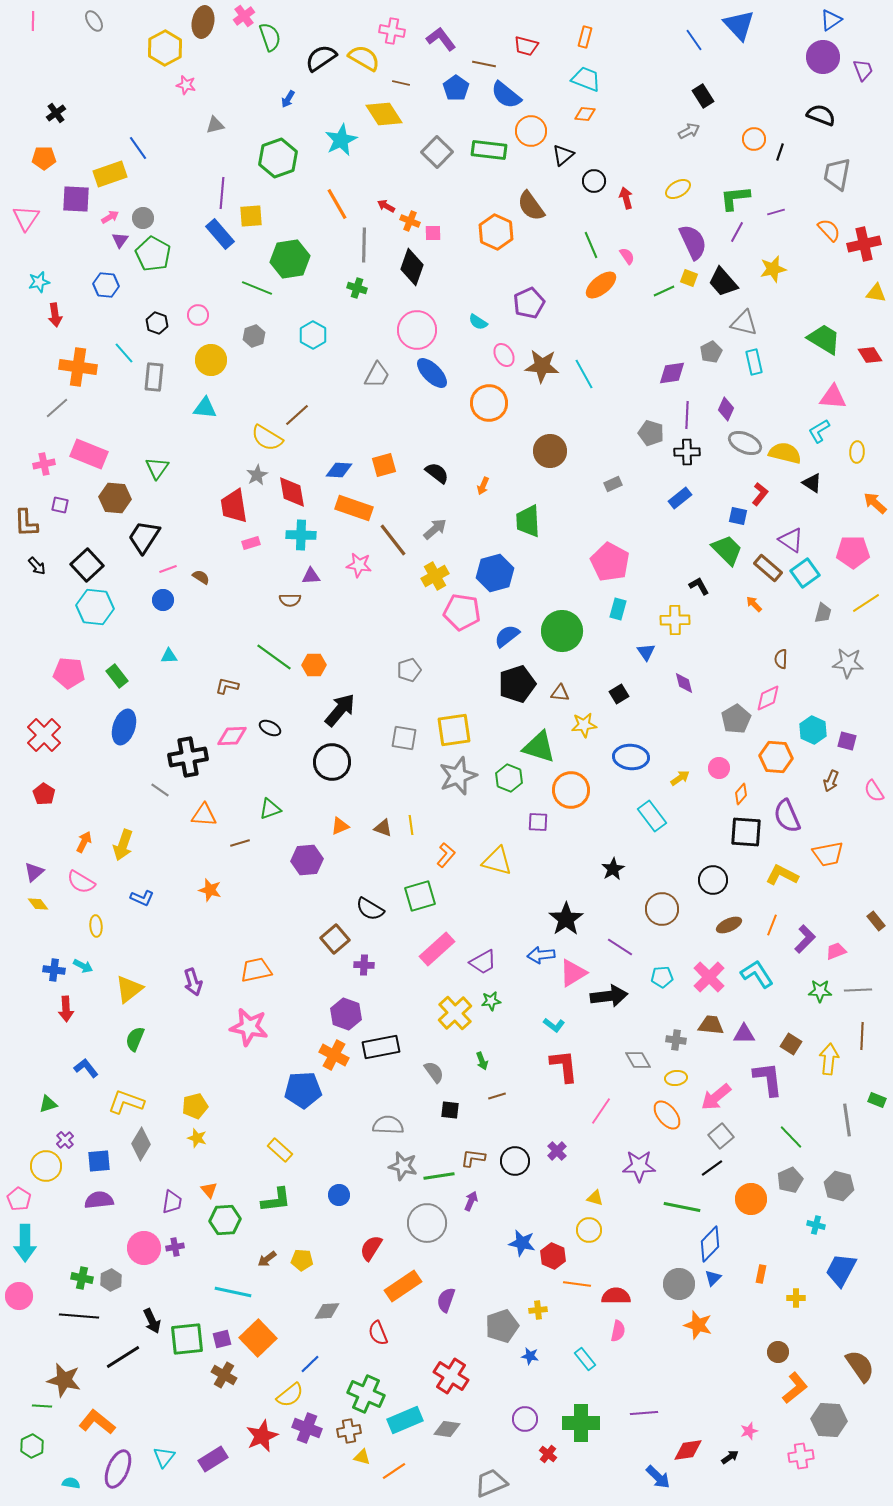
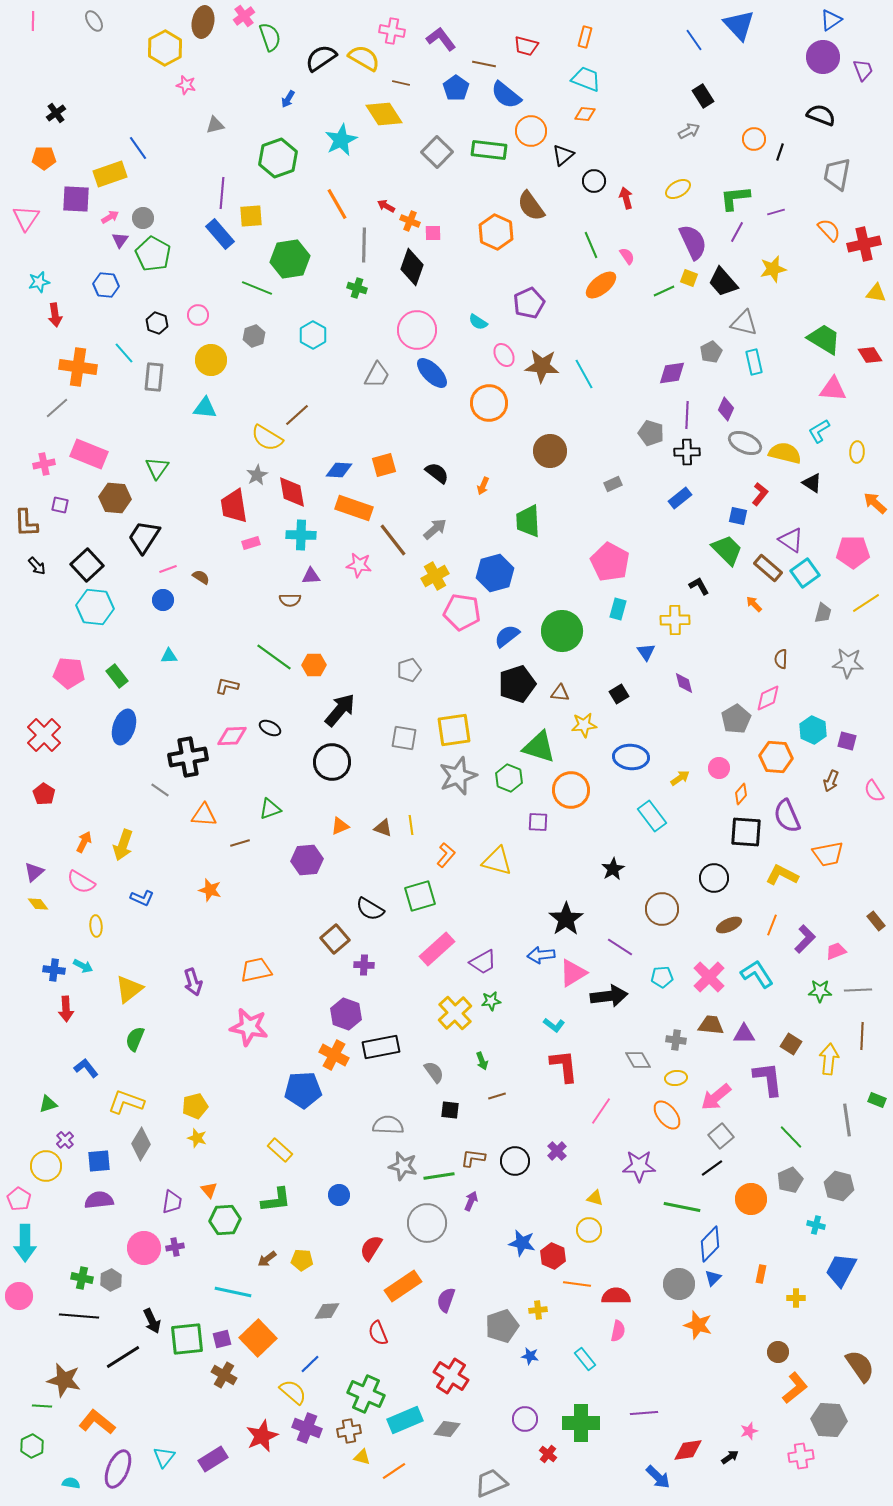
pink triangle at (833, 397): moved 8 px up
black circle at (713, 880): moved 1 px right, 2 px up
yellow semicircle at (290, 1395): moved 3 px right, 3 px up; rotated 100 degrees counterclockwise
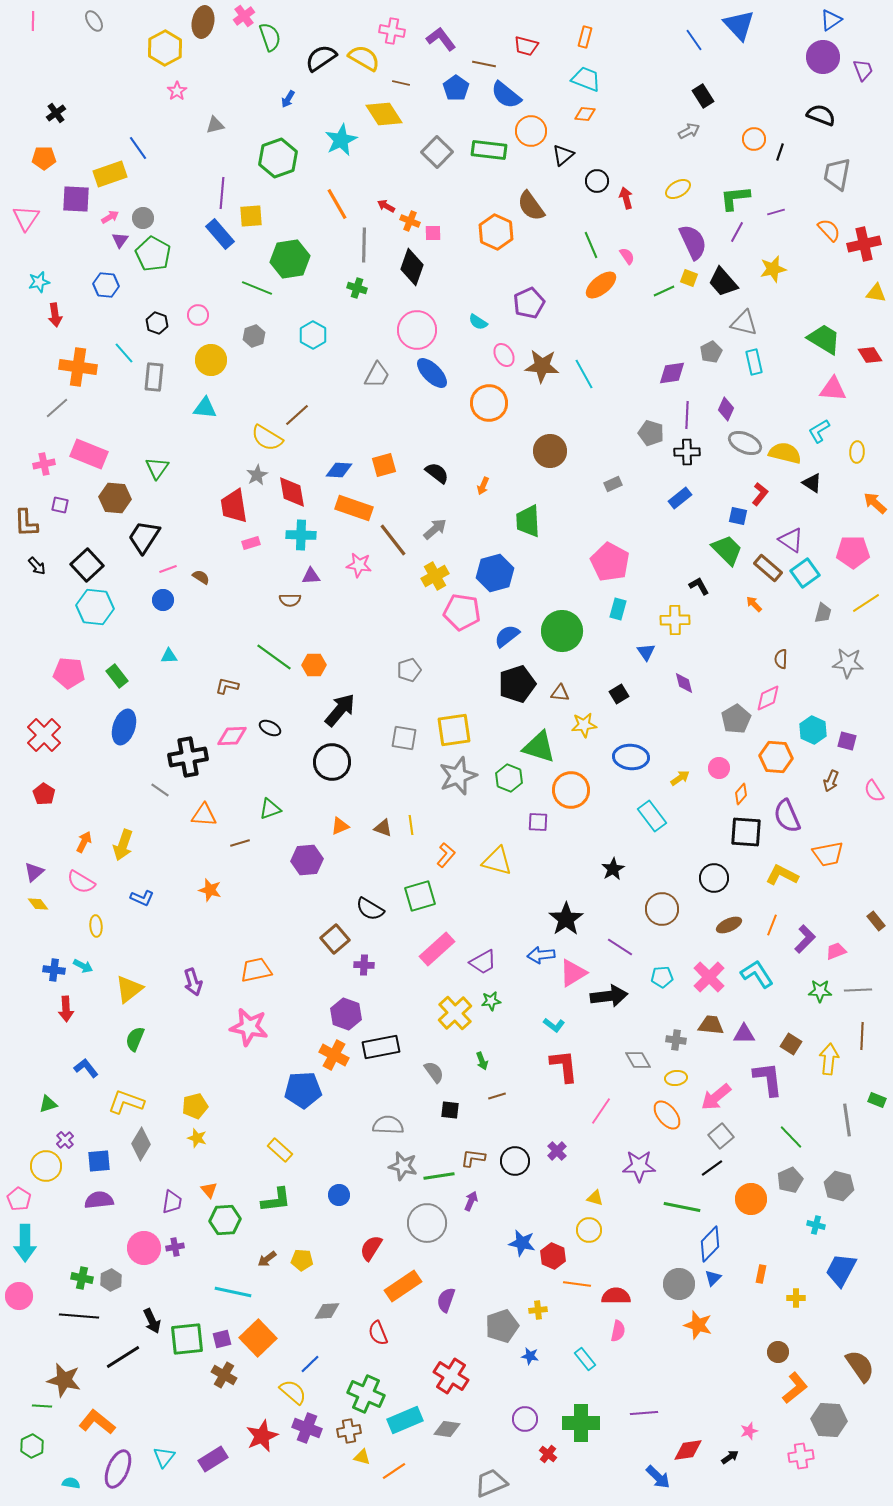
pink star at (186, 85): moved 9 px left, 6 px down; rotated 24 degrees clockwise
black circle at (594, 181): moved 3 px right
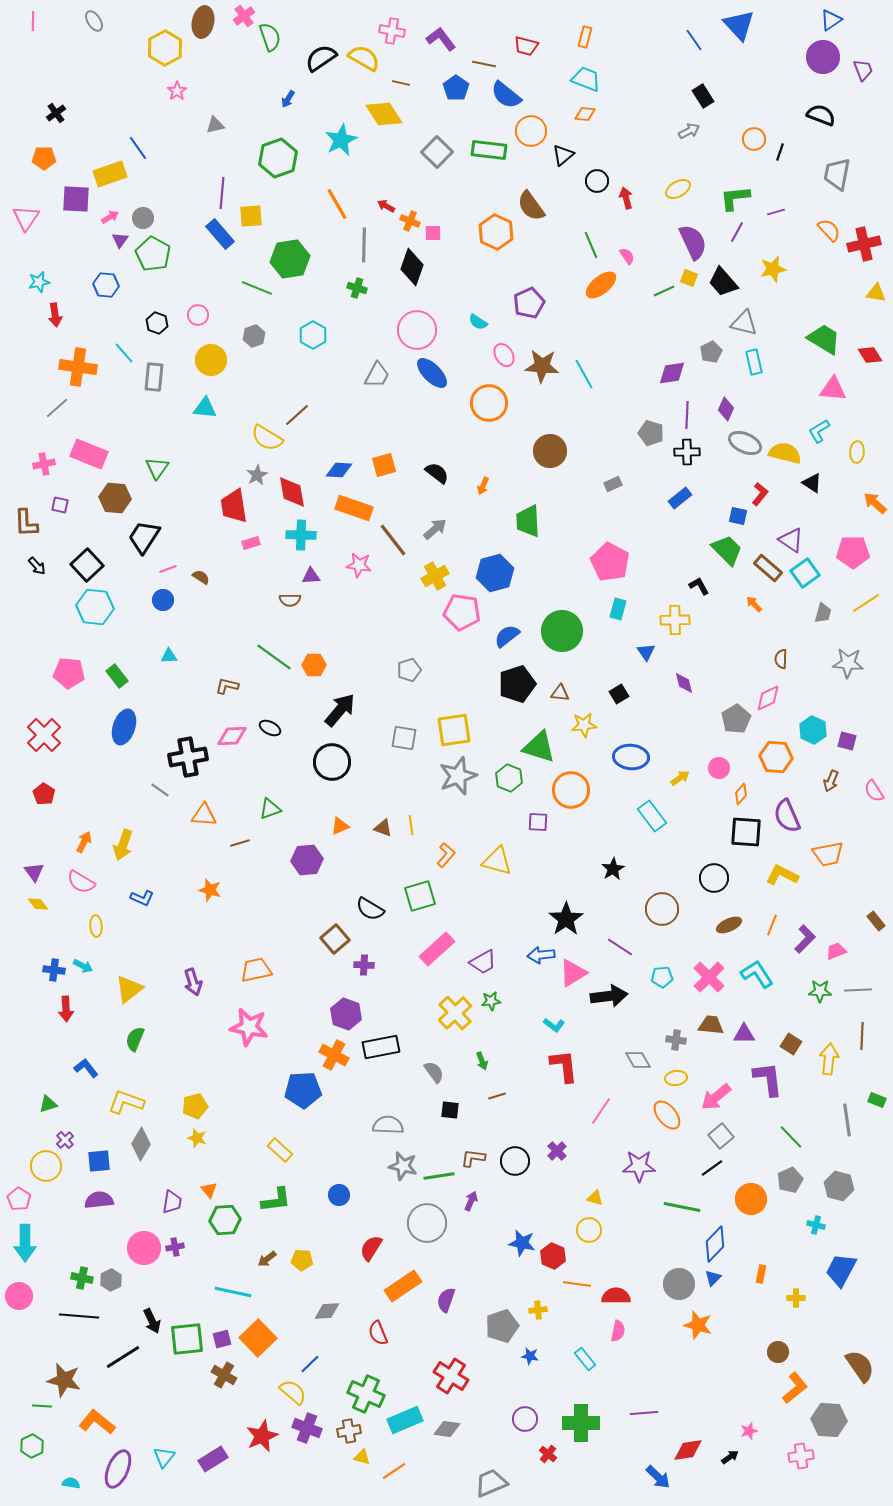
purple triangle at (34, 872): rotated 25 degrees counterclockwise
blue diamond at (710, 1244): moved 5 px right
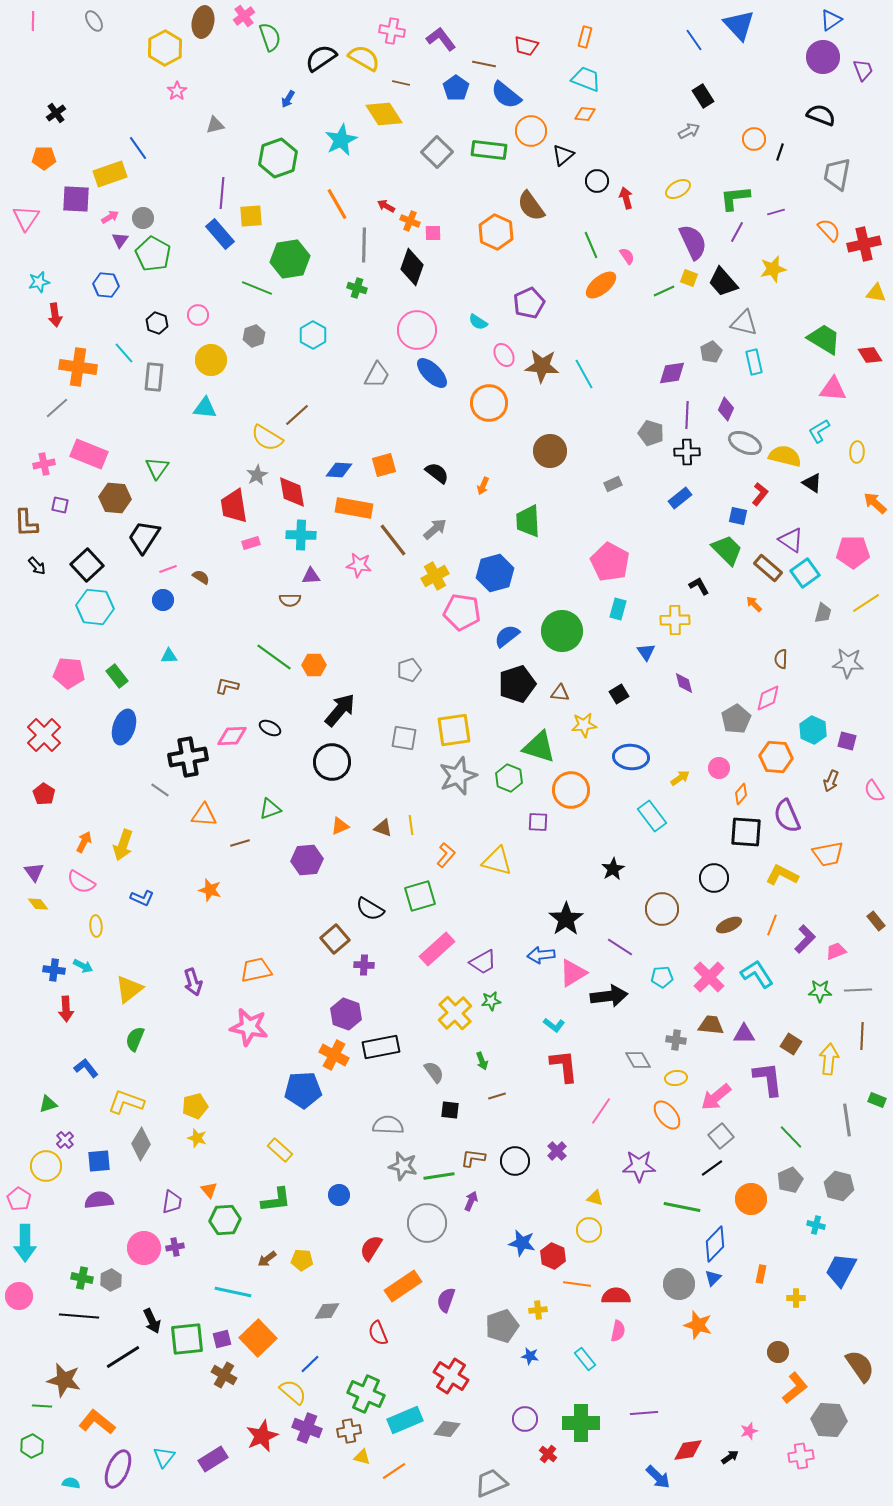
yellow semicircle at (785, 453): moved 3 px down
orange rectangle at (354, 508): rotated 9 degrees counterclockwise
